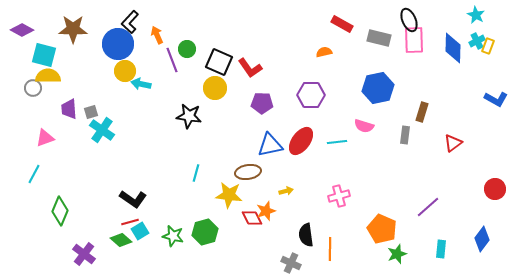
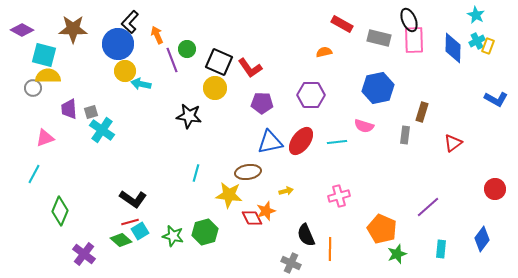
blue triangle at (270, 145): moved 3 px up
black semicircle at (306, 235): rotated 15 degrees counterclockwise
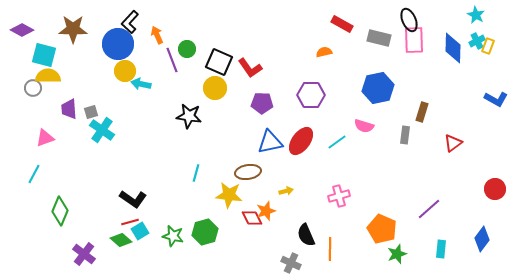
cyan line at (337, 142): rotated 30 degrees counterclockwise
purple line at (428, 207): moved 1 px right, 2 px down
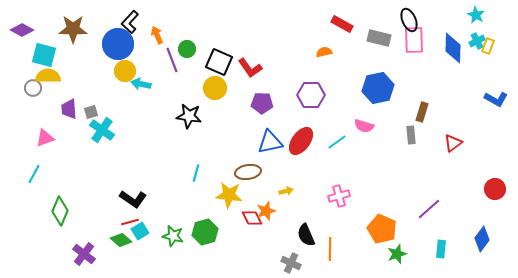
gray rectangle at (405, 135): moved 6 px right; rotated 12 degrees counterclockwise
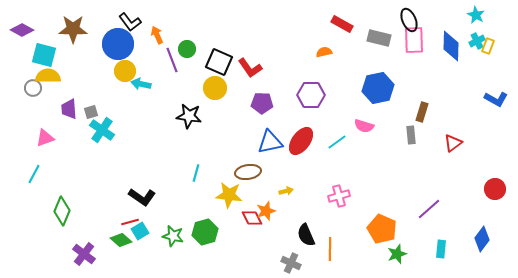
black L-shape at (130, 22): rotated 80 degrees counterclockwise
blue diamond at (453, 48): moved 2 px left, 2 px up
black L-shape at (133, 199): moved 9 px right, 2 px up
green diamond at (60, 211): moved 2 px right
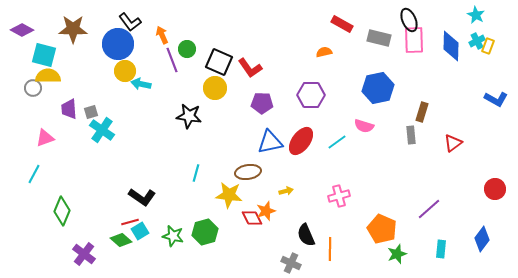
orange arrow at (157, 35): moved 5 px right
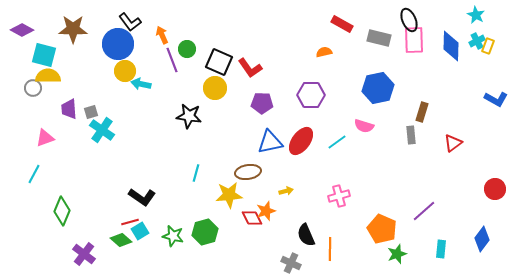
yellow star at (229, 195): rotated 12 degrees counterclockwise
purple line at (429, 209): moved 5 px left, 2 px down
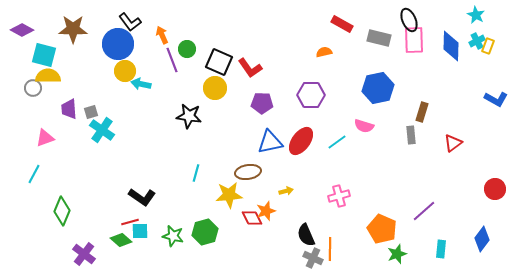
cyan square at (140, 231): rotated 30 degrees clockwise
gray cross at (291, 263): moved 22 px right, 5 px up
